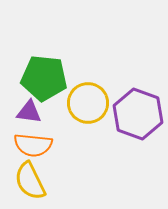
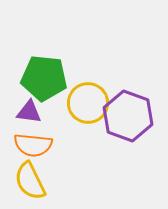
purple hexagon: moved 10 px left, 2 px down
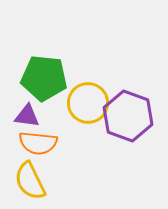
purple triangle: moved 2 px left, 4 px down
orange semicircle: moved 5 px right, 2 px up
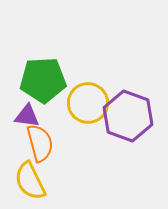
green pentagon: moved 1 px left, 2 px down; rotated 9 degrees counterclockwise
orange semicircle: moved 2 px right; rotated 111 degrees counterclockwise
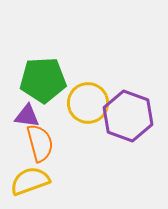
yellow semicircle: rotated 96 degrees clockwise
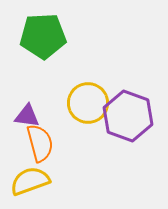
green pentagon: moved 44 px up
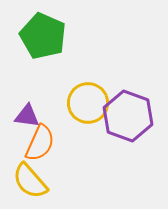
green pentagon: rotated 27 degrees clockwise
orange semicircle: rotated 39 degrees clockwise
yellow semicircle: rotated 111 degrees counterclockwise
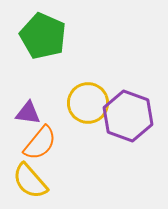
purple triangle: moved 1 px right, 3 px up
orange semicircle: rotated 15 degrees clockwise
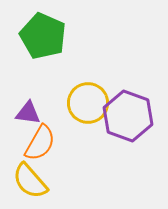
orange semicircle: rotated 9 degrees counterclockwise
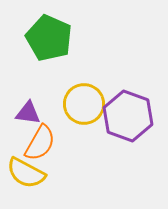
green pentagon: moved 6 px right, 2 px down
yellow circle: moved 4 px left, 1 px down
yellow semicircle: moved 4 px left, 8 px up; rotated 21 degrees counterclockwise
